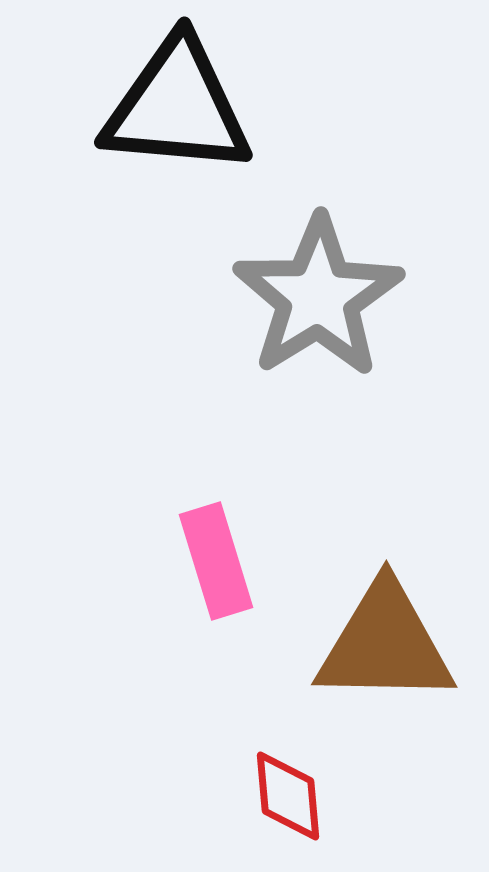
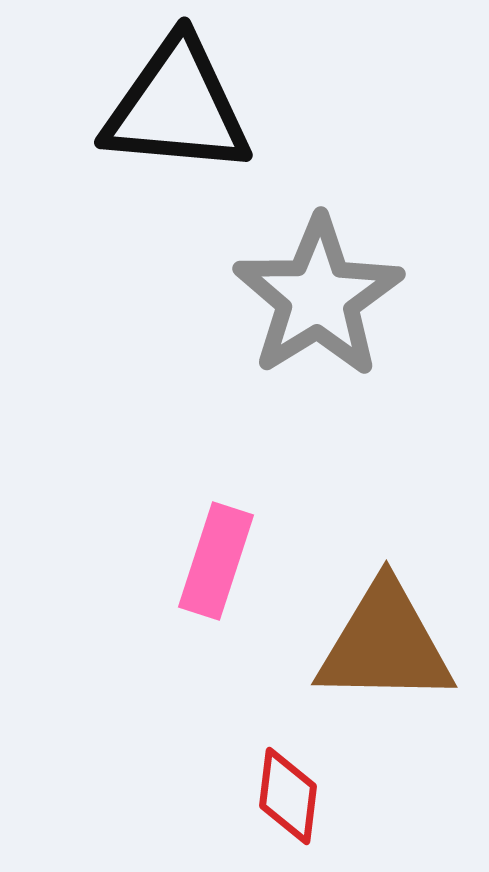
pink rectangle: rotated 35 degrees clockwise
red diamond: rotated 12 degrees clockwise
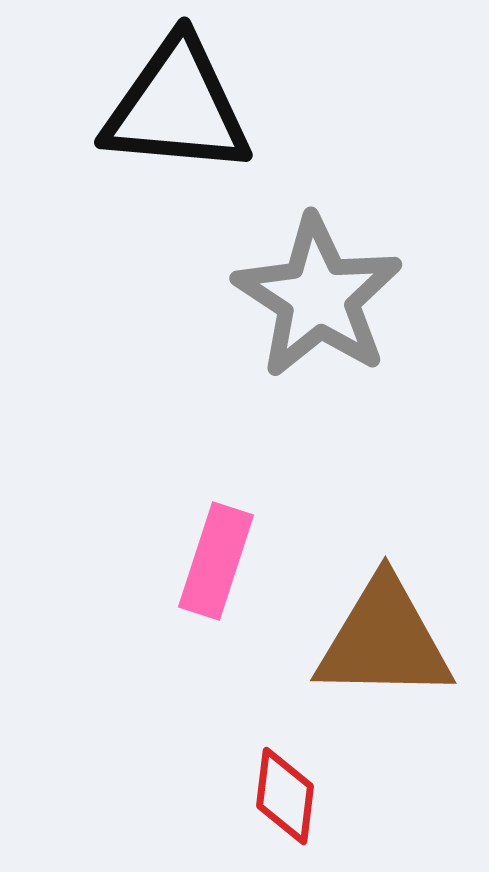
gray star: rotated 7 degrees counterclockwise
brown triangle: moved 1 px left, 4 px up
red diamond: moved 3 px left
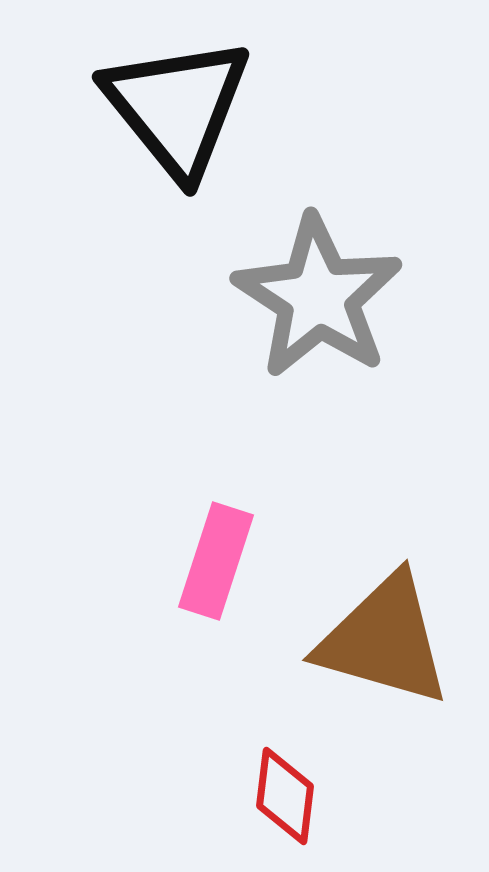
black triangle: rotated 46 degrees clockwise
brown triangle: rotated 15 degrees clockwise
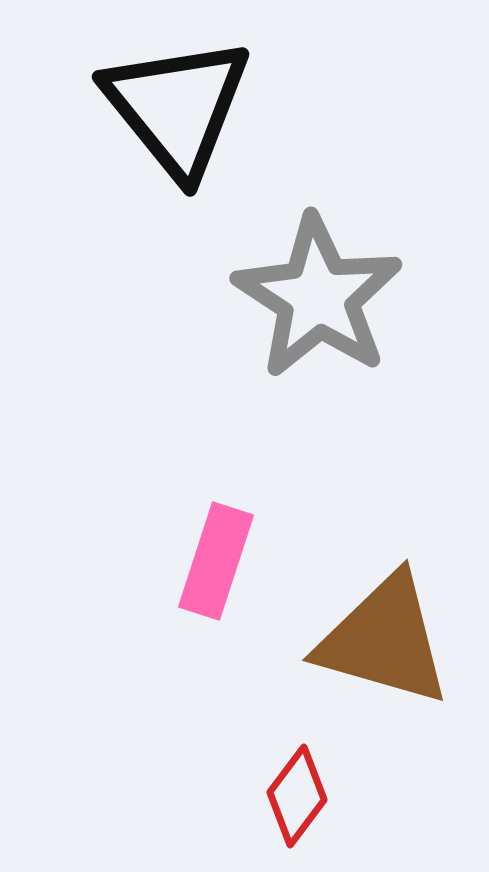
red diamond: moved 12 px right; rotated 30 degrees clockwise
